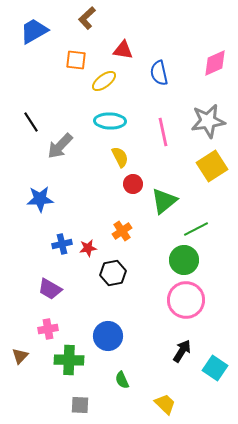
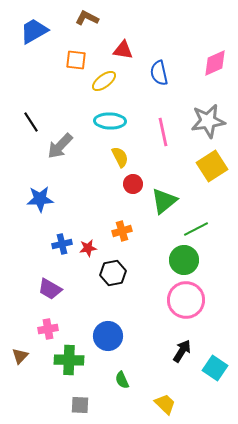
brown L-shape: rotated 70 degrees clockwise
orange cross: rotated 18 degrees clockwise
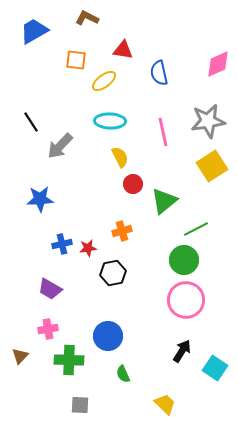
pink diamond: moved 3 px right, 1 px down
green semicircle: moved 1 px right, 6 px up
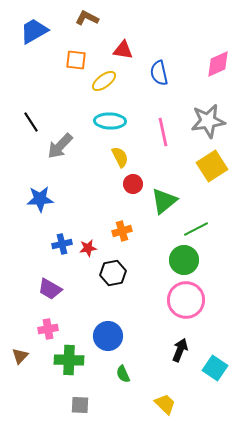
black arrow: moved 2 px left, 1 px up; rotated 10 degrees counterclockwise
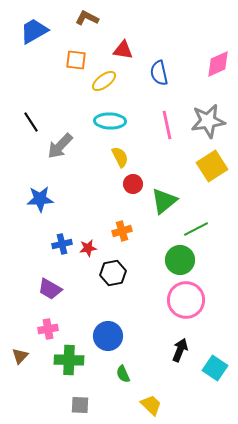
pink line: moved 4 px right, 7 px up
green circle: moved 4 px left
yellow trapezoid: moved 14 px left, 1 px down
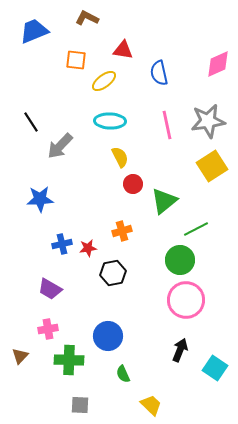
blue trapezoid: rotated 8 degrees clockwise
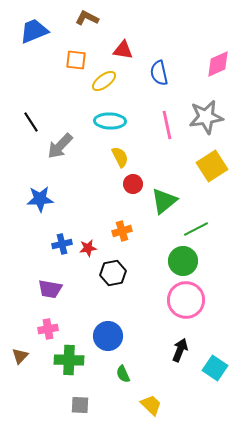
gray star: moved 2 px left, 4 px up
green circle: moved 3 px right, 1 px down
purple trapezoid: rotated 20 degrees counterclockwise
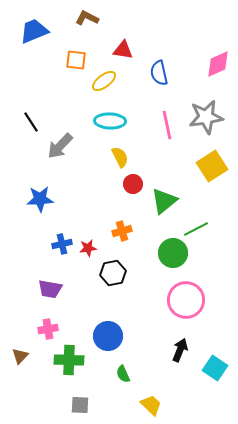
green circle: moved 10 px left, 8 px up
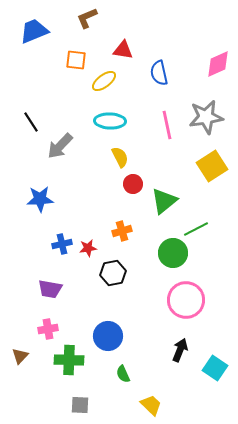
brown L-shape: rotated 50 degrees counterclockwise
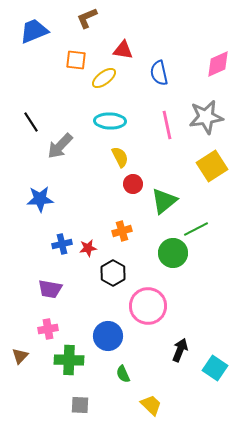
yellow ellipse: moved 3 px up
black hexagon: rotated 20 degrees counterclockwise
pink circle: moved 38 px left, 6 px down
